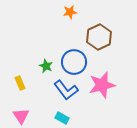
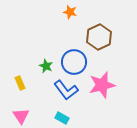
orange star: rotated 24 degrees clockwise
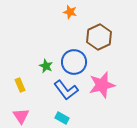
yellow rectangle: moved 2 px down
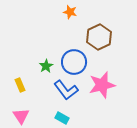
green star: rotated 16 degrees clockwise
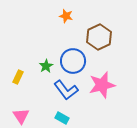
orange star: moved 4 px left, 4 px down
blue circle: moved 1 px left, 1 px up
yellow rectangle: moved 2 px left, 8 px up; rotated 48 degrees clockwise
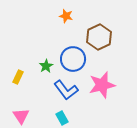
blue circle: moved 2 px up
cyan rectangle: rotated 32 degrees clockwise
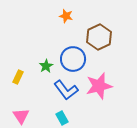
pink star: moved 3 px left, 1 px down
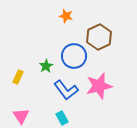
blue circle: moved 1 px right, 3 px up
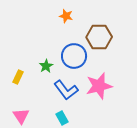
brown hexagon: rotated 25 degrees clockwise
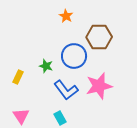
orange star: rotated 16 degrees clockwise
green star: rotated 24 degrees counterclockwise
cyan rectangle: moved 2 px left
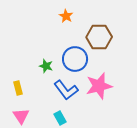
blue circle: moved 1 px right, 3 px down
yellow rectangle: moved 11 px down; rotated 40 degrees counterclockwise
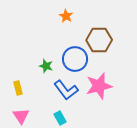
brown hexagon: moved 3 px down
